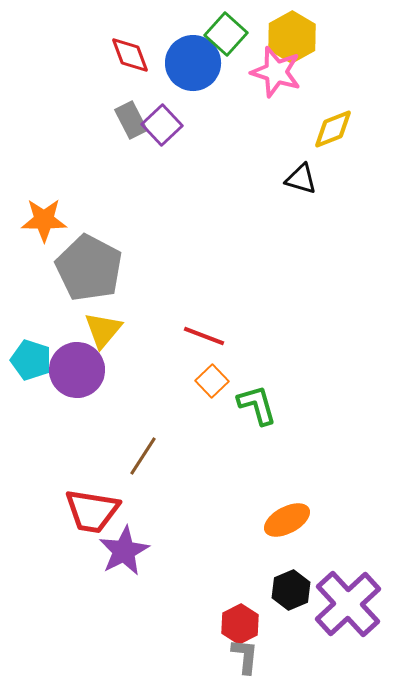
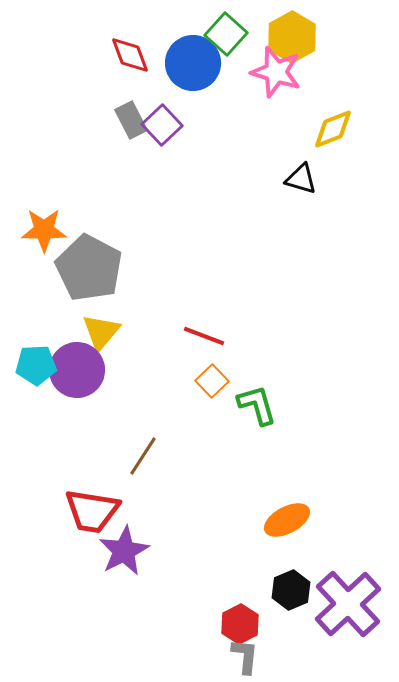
orange star: moved 10 px down
yellow triangle: moved 2 px left, 2 px down
cyan pentagon: moved 5 px right, 5 px down; rotated 21 degrees counterclockwise
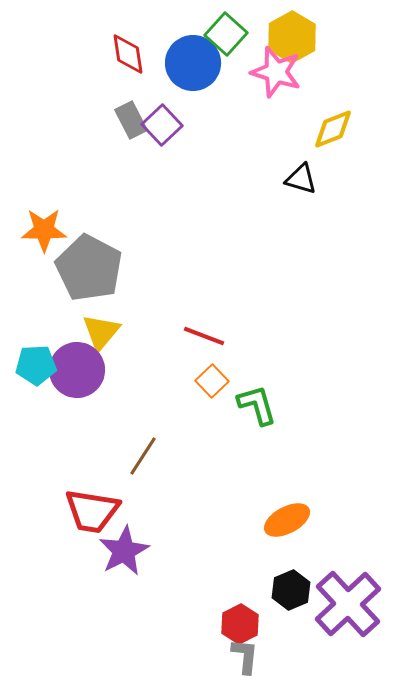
red diamond: moved 2 px left, 1 px up; rotated 12 degrees clockwise
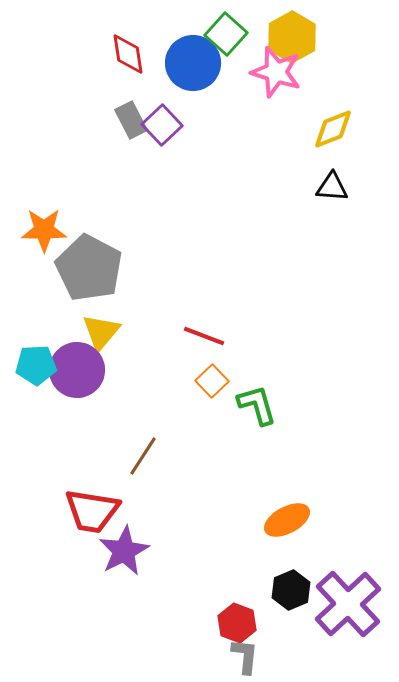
black triangle: moved 31 px right, 8 px down; rotated 12 degrees counterclockwise
red hexagon: moved 3 px left, 1 px up; rotated 12 degrees counterclockwise
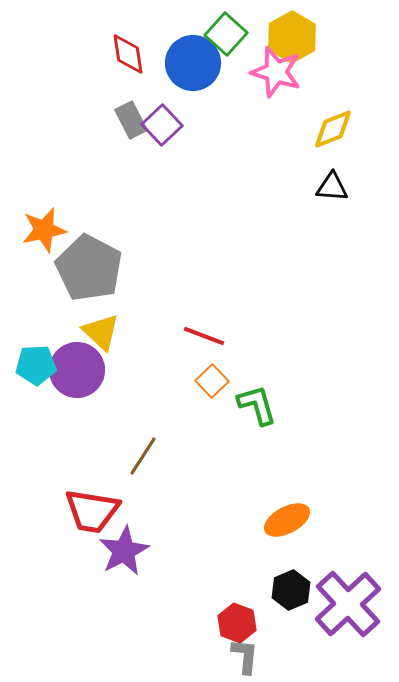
orange star: rotated 12 degrees counterclockwise
yellow triangle: rotated 27 degrees counterclockwise
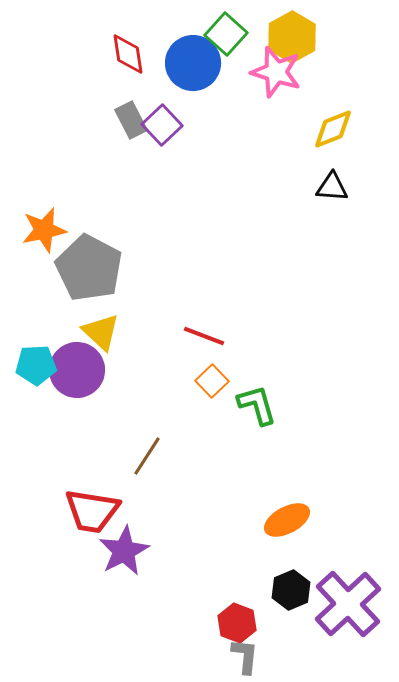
brown line: moved 4 px right
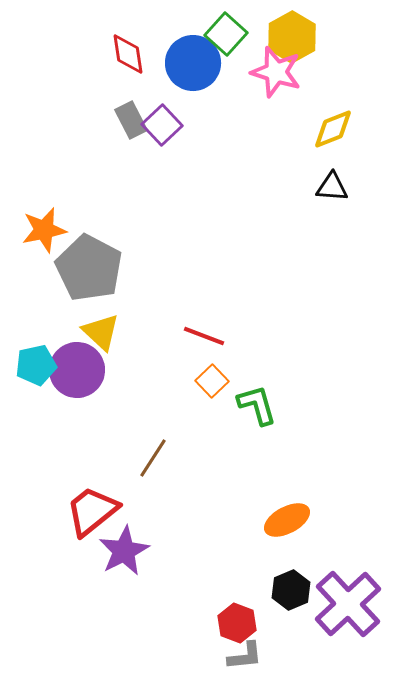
cyan pentagon: rotated 9 degrees counterclockwise
brown line: moved 6 px right, 2 px down
red trapezoid: rotated 132 degrees clockwise
gray L-shape: rotated 78 degrees clockwise
